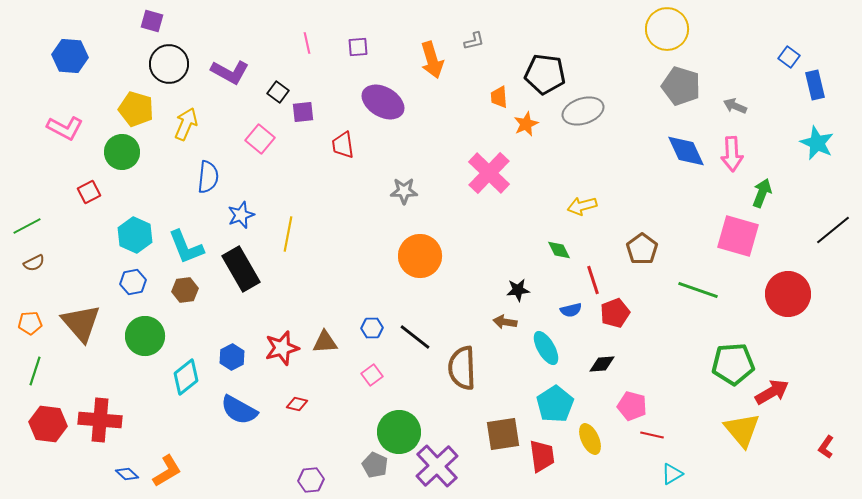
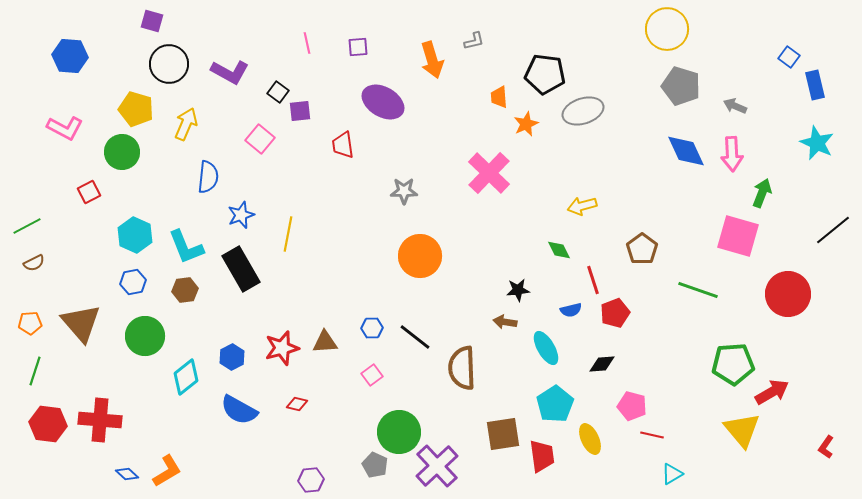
purple square at (303, 112): moved 3 px left, 1 px up
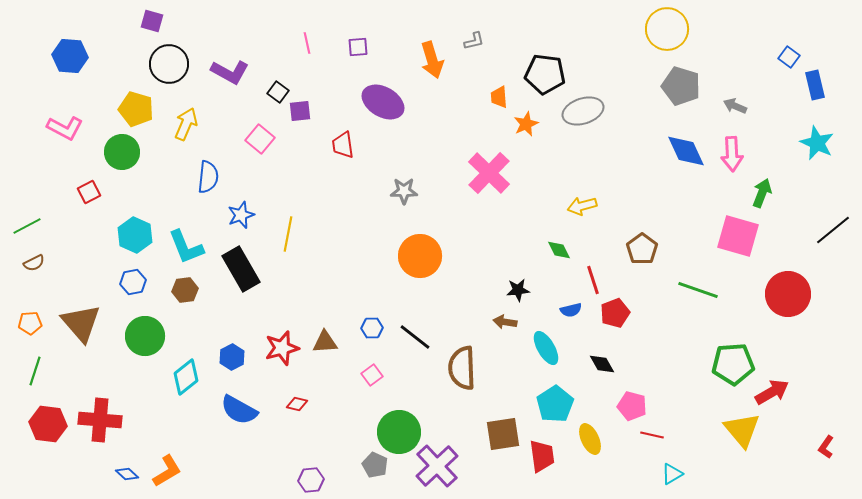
black diamond at (602, 364): rotated 64 degrees clockwise
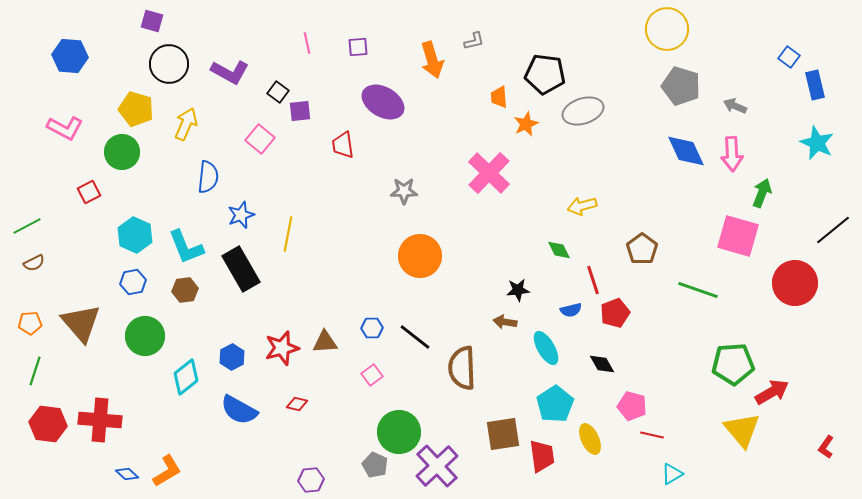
red circle at (788, 294): moved 7 px right, 11 px up
